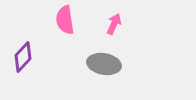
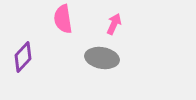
pink semicircle: moved 2 px left, 1 px up
gray ellipse: moved 2 px left, 6 px up
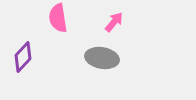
pink semicircle: moved 5 px left, 1 px up
pink arrow: moved 2 px up; rotated 15 degrees clockwise
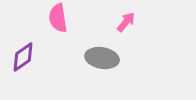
pink arrow: moved 12 px right
purple diamond: rotated 12 degrees clockwise
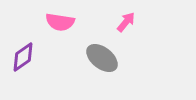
pink semicircle: moved 2 px right, 4 px down; rotated 72 degrees counterclockwise
gray ellipse: rotated 28 degrees clockwise
